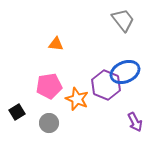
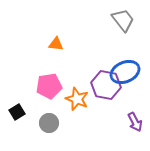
purple hexagon: rotated 12 degrees counterclockwise
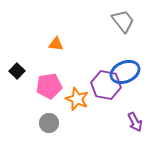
gray trapezoid: moved 1 px down
black square: moved 41 px up; rotated 14 degrees counterclockwise
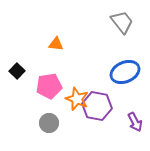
gray trapezoid: moved 1 px left, 1 px down
purple hexagon: moved 9 px left, 21 px down
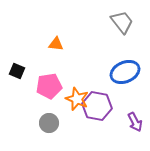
black square: rotated 21 degrees counterclockwise
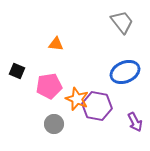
gray circle: moved 5 px right, 1 px down
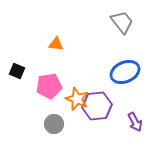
purple hexagon: rotated 16 degrees counterclockwise
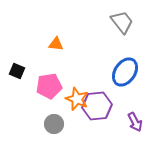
blue ellipse: rotated 32 degrees counterclockwise
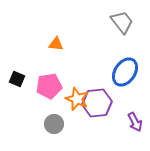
black square: moved 8 px down
purple hexagon: moved 3 px up
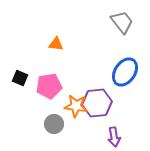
black square: moved 3 px right, 1 px up
orange star: moved 1 px left, 7 px down; rotated 15 degrees counterclockwise
purple arrow: moved 21 px left, 15 px down; rotated 18 degrees clockwise
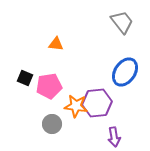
black square: moved 5 px right
gray circle: moved 2 px left
